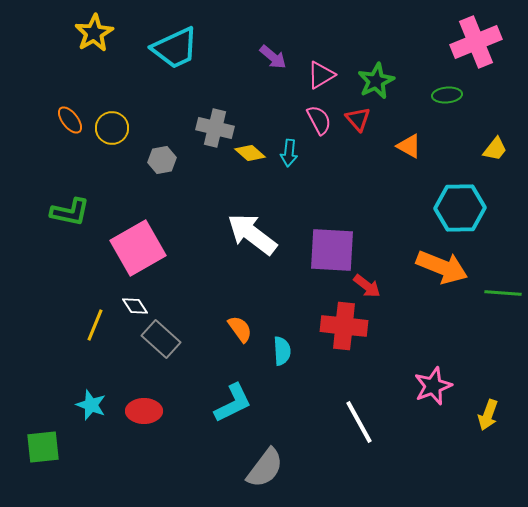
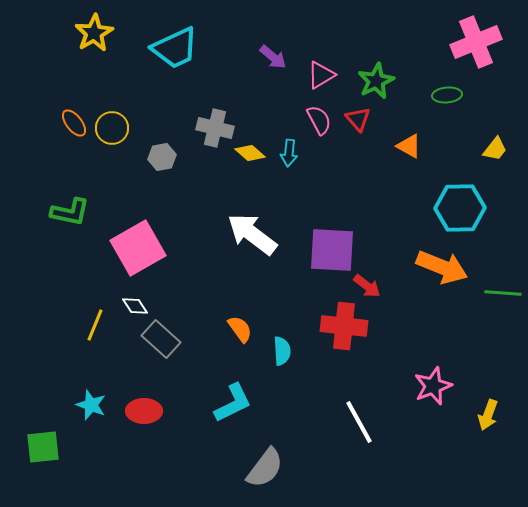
orange ellipse: moved 4 px right, 3 px down
gray hexagon: moved 3 px up
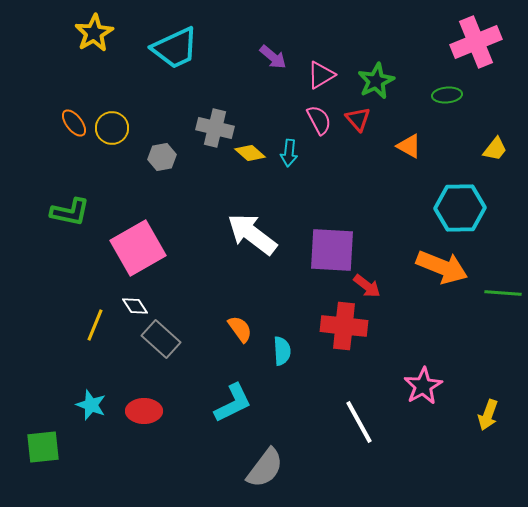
pink star: moved 10 px left; rotated 9 degrees counterclockwise
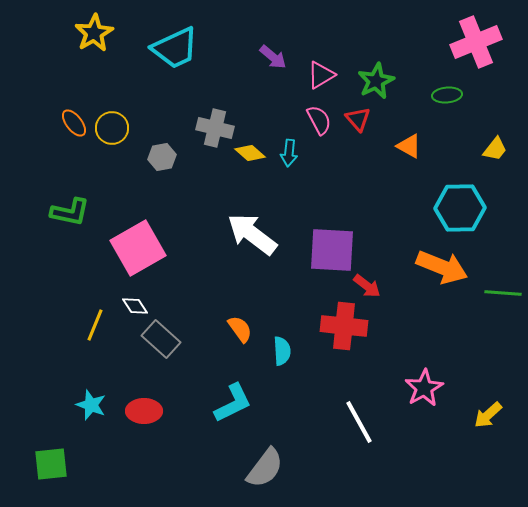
pink star: moved 1 px right, 2 px down
yellow arrow: rotated 28 degrees clockwise
green square: moved 8 px right, 17 px down
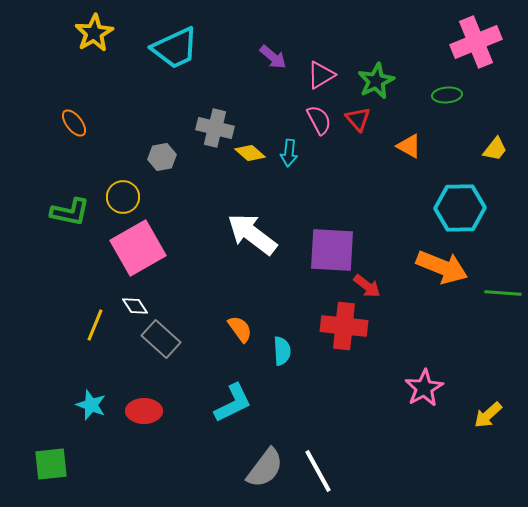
yellow circle: moved 11 px right, 69 px down
white line: moved 41 px left, 49 px down
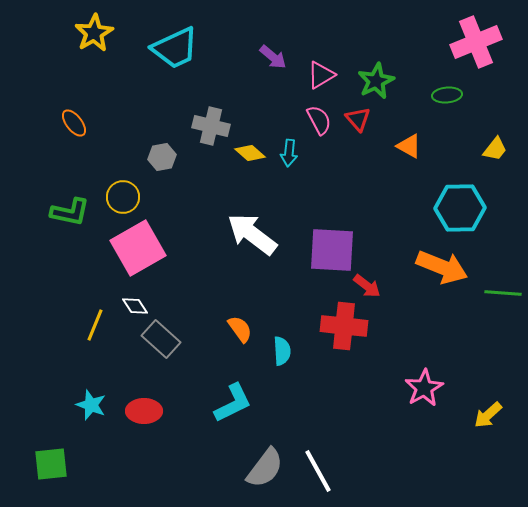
gray cross: moved 4 px left, 2 px up
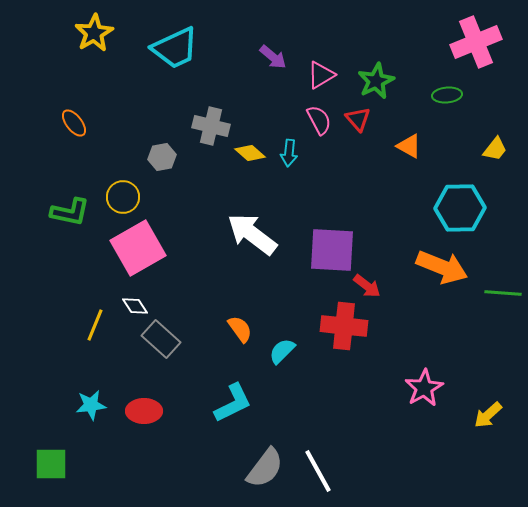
cyan semicircle: rotated 132 degrees counterclockwise
cyan star: rotated 28 degrees counterclockwise
green square: rotated 6 degrees clockwise
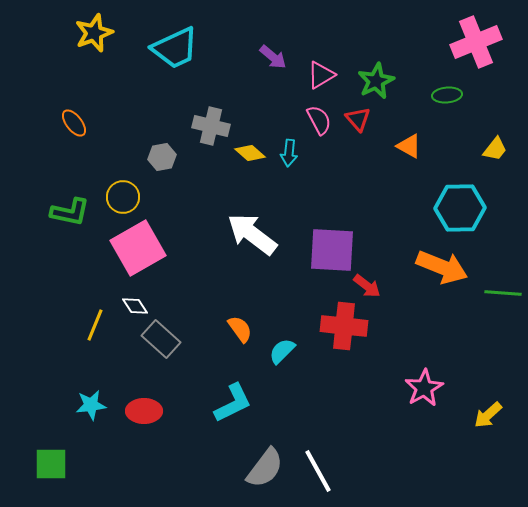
yellow star: rotated 9 degrees clockwise
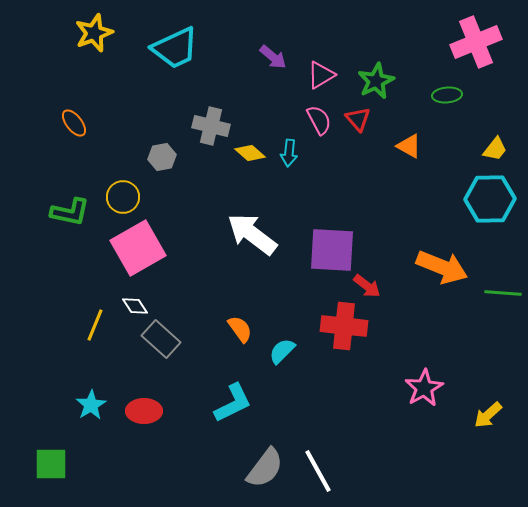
cyan hexagon: moved 30 px right, 9 px up
cyan star: rotated 24 degrees counterclockwise
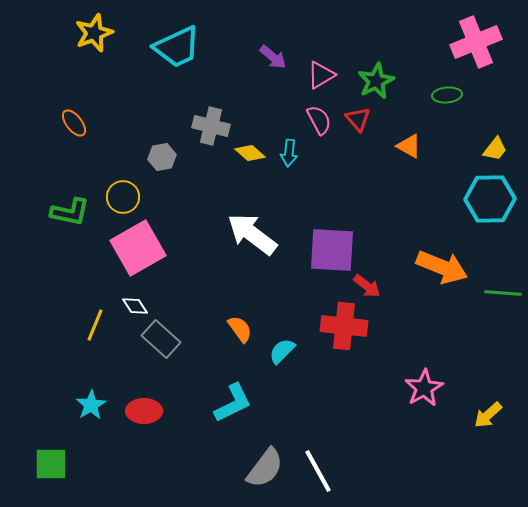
cyan trapezoid: moved 2 px right, 1 px up
